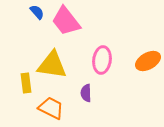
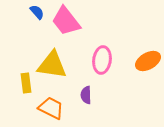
purple semicircle: moved 2 px down
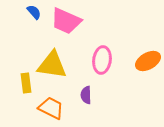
blue semicircle: moved 3 px left
pink trapezoid: rotated 28 degrees counterclockwise
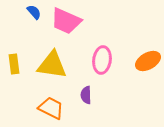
yellow rectangle: moved 12 px left, 19 px up
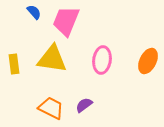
pink trapezoid: rotated 88 degrees clockwise
orange ellipse: rotated 35 degrees counterclockwise
yellow triangle: moved 6 px up
purple semicircle: moved 2 px left, 10 px down; rotated 54 degrees clockwise
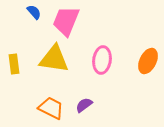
yellow triangle: moved 2 px right
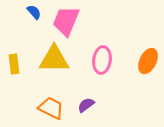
yellow triangle: rotated 8 degrees counterclockwise
purple semicircle: moved 2 px right
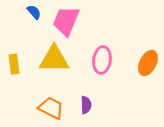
orange ellipse: moved 2 px down
purple semicircle: rotated 126 degrees clockwise
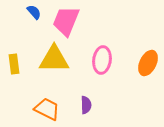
orange trapezoid: moved 4 px left, 1 px down
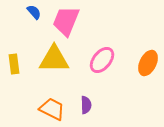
pink ellipse: rotated 32 degrees clockwise
orange trapezoid: moved 5 px right
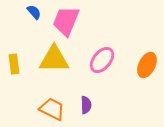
orange ellipse: moved 1 px left, 2 px down
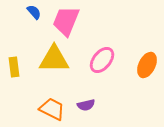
yellow rectangle: moved 3 px down
purple semicircle: rotated 78 degrees clockwise
